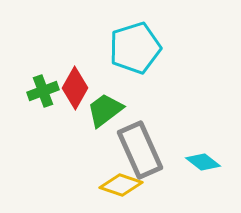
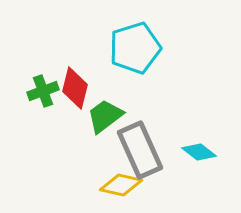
red diamond: rotated 15 degrees counterclockwise
green trapezoid: moved 6 px down
cyan diamond: moved 4 px left, 10 px up
yellow diamond: rotated 6 degrees counterclockwise
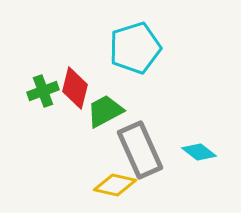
green trapezoid: moved 5 px up; rotated 9 degrees clockwise
yellow diamond: moved 6 px left
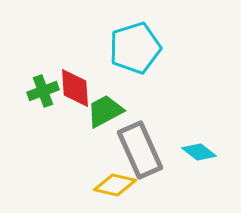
red diamond: rotated 18 degrees counterclockwise
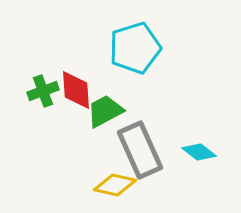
red diamond: moved 1 px right, 2 px down
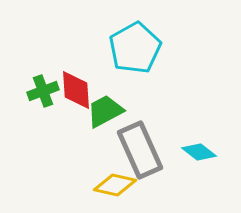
cyan pentagon: rotated 12 degrees counterclockwise
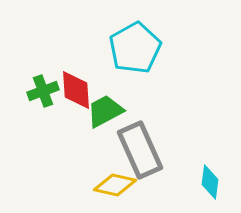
cyan diamond: moved 11 px right, 30 px down; rotated 60 degrees clockwise
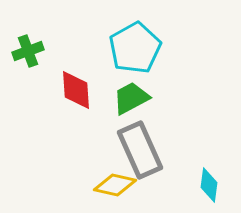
green cross: moved 15 px left, 40 px up
green trapezoid: moved 26 px right, 13 px up
cyan diamond: moved 1 px left, 3 px down
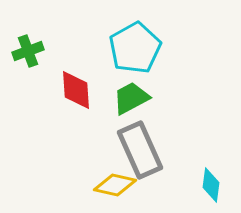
cyan diamond: moved 2 px right
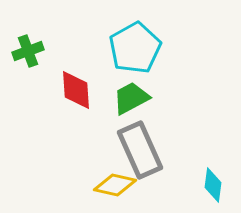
cyan diamond: moved 2 px right
